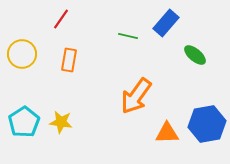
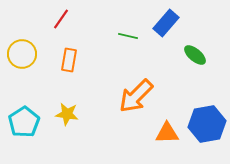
orange arrow: rotated 9 degrees clockwise
yellow star: moved 6 px right, 8 px up
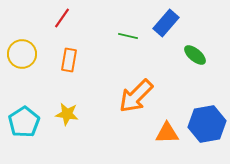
red line: moved 1 px right, 1 px up
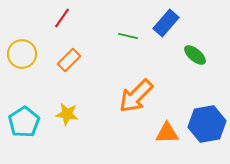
orange rectangle: rotated 35 degrees clockwise
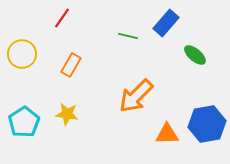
orange rectangle: moved 2 px right, 5 px down; rotated 15 degrees counterclockwise
orange triangle: moved 1 px down
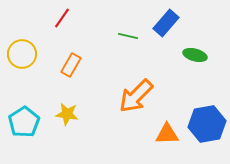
green ellipse: rotated 25 degrees counterclockwise
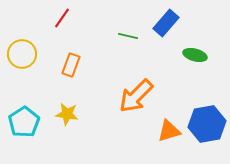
orange rectangle: rotated 10 degrees counterclockwise
orange triangle: moved 2 px right, 3 px up; rotated 15 degrees counterclockwise
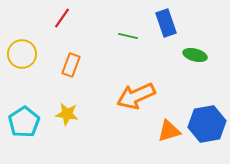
blue rectangle: rotated 60 degrees counterclockwise
orange arrow: rotated 21 degrees clockwise
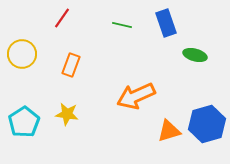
green line: moved 6 px left, 11 px up
blue hexagon: rotated 6 degrees counterclockwise
